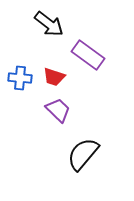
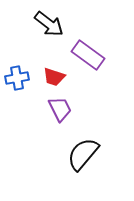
blue cross: moved 3 px left; rotated 15 degrees counterclockwise
purple trapezoid: moved 2 px right, 1 px up; rotated 20 degrees clockwise
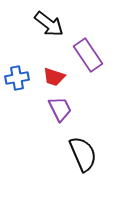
purple rectangle: rotated 20 degrees clockwise
black semicircle: rotated 117 degrees clockwise
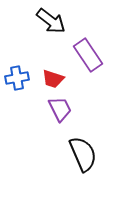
black arrow: moved 2 px right, 3 px up
red trapezoid: moved 1 px left, 2 px down
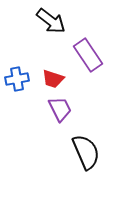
blue cross: moved 1 px down
black semicircle: moved 3 px right, 2 px up
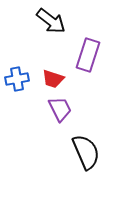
purple rectangle: rotated 52 degrees clockwise
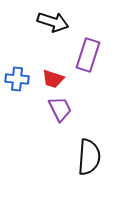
black arrow: moved 2 px right, 1 px down; rotated 20 degrees counterclockwise
blue cross: rotated 15 degrees clockwise
black semicircle: moved 3 px right, 5 px down; rotated 27 degrees clockwise
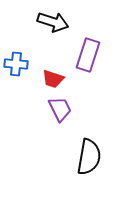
blue cross: moved 1 px left, 15 px up
black semicircle: rotated 6 degrees clockwise
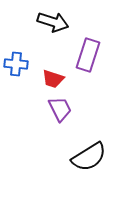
black semicircle: rotated 48 degrees clockwise
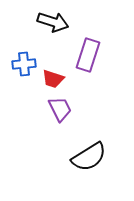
blue cross: moved 8 px right; rotated 10 degrees counterclockwise
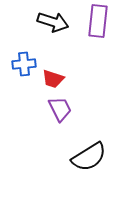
purple rectangle: moved 10 px right, 34 px up; rotated 12 degrees counterclockwise
